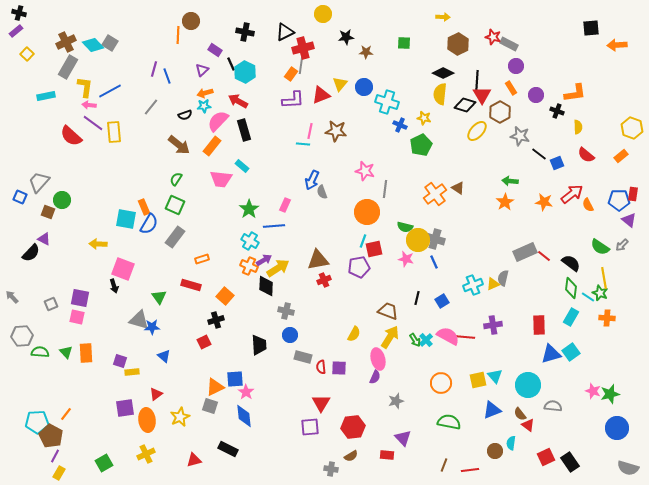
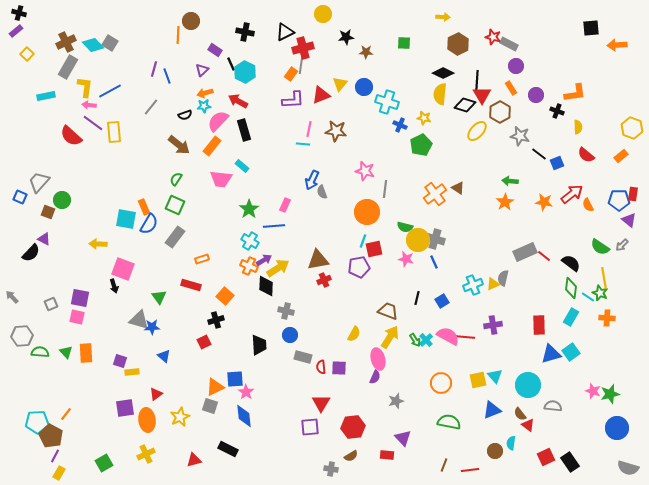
pink line at (310, 131): moved 1 px left, 2 px up
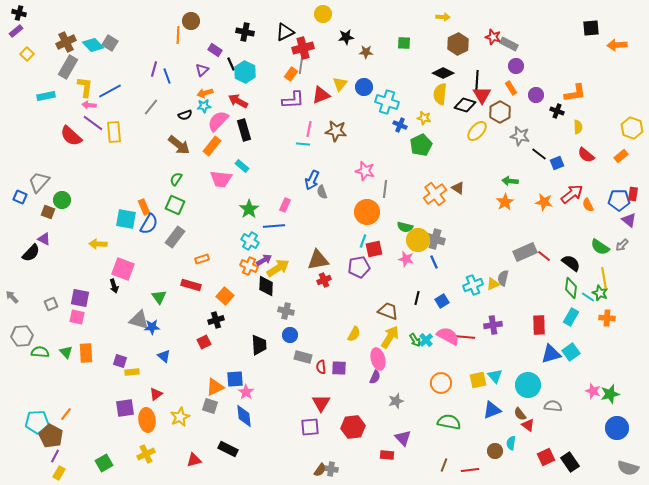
brown semicircle at (351, 456): moved 31 px left, 14 px down; rotated 24 degrees counterclockwise
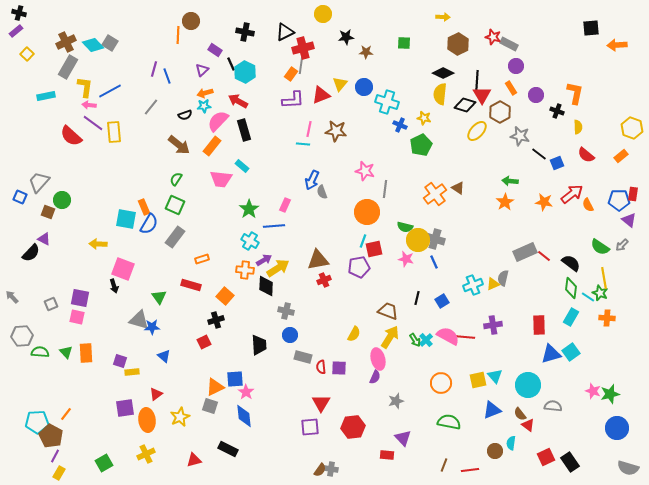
orange L-shape at (575, 93): rotated 70 degrees counterclockwise
orange cross at (249, 266): moved 4 px left, 4 px down; rotated 18 degrees counterclockwise
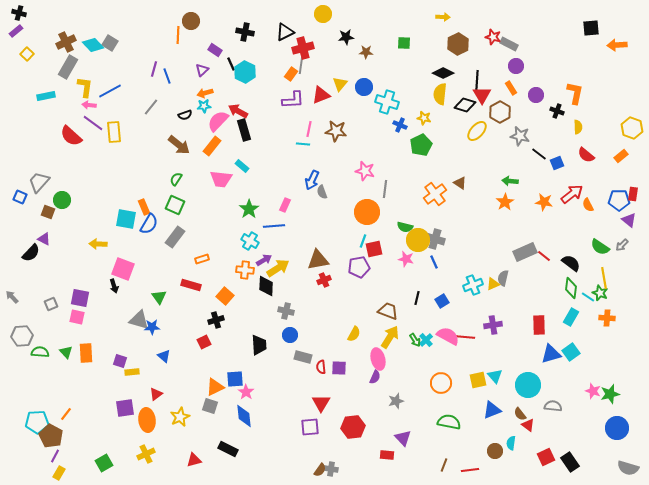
red arrow at (238, 101): moved 10 px down
brown triangle at (458, 188): moved 2 px right, 5 px up
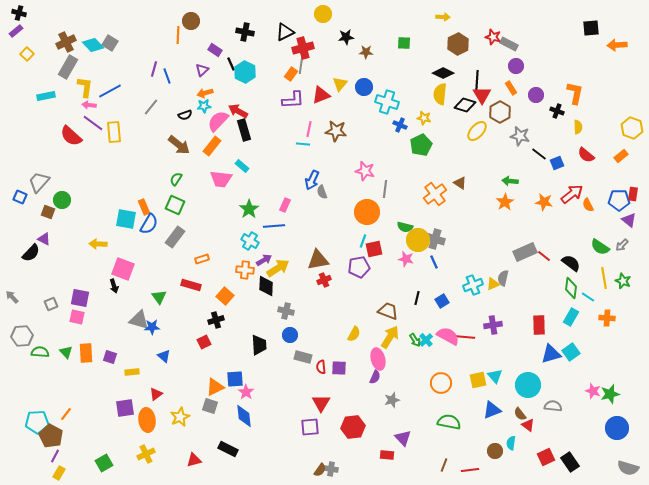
green star at (600, 293): moved 23 px right, 12 px up
purple square at (120, 361): moved 10 px left, 4 px up
gray star at (396, 401): moved 4 px left, 1 px up
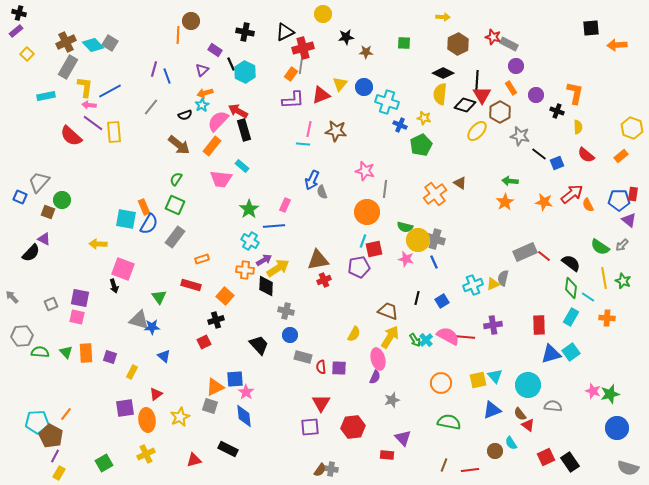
cyan star at (204, 106): moved 2 px left, 1 px up; rotated 24 degrees counterclockwise
black trapezoid at (259, 345): rotated 40 degrees counterclockwise
yellow rectangle at (132, 372): rotated 56 degrees counterclockwise
cyan semicircle at (511, 443): rotated 40 degrees counterclockwise
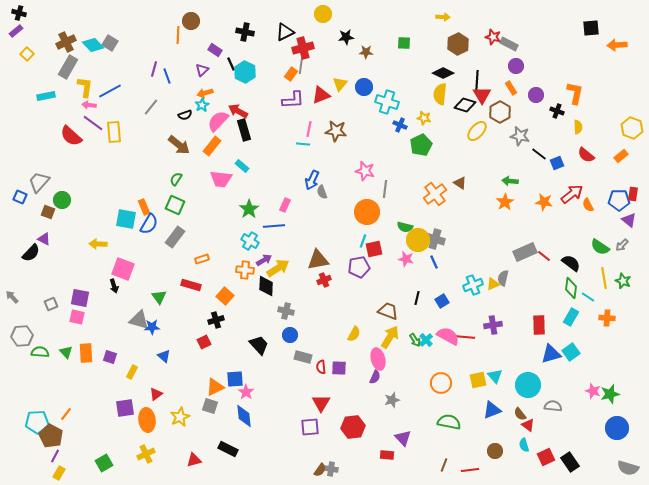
cyan semicircle at (511, 443): moved 13 px right, 2 px down; rotated 16 degrees clockwise
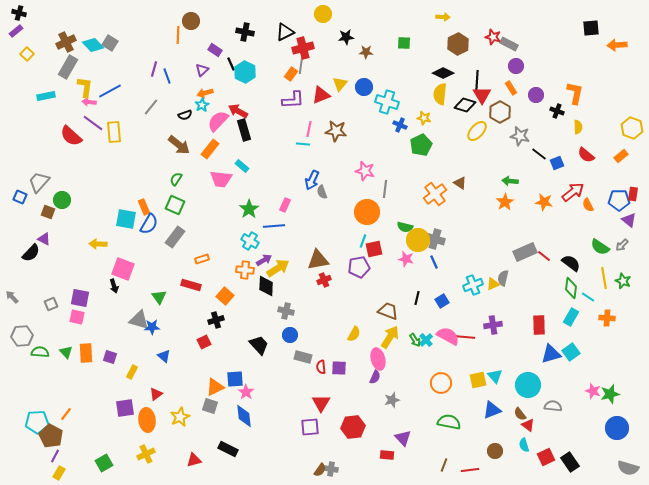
pink arrow at (89, 105): moved 3 px up
orange rectangle at (212, 146): moved 2 px left, 3 px down
red arrow at (572, 194): moved 1 px right, 2 px up
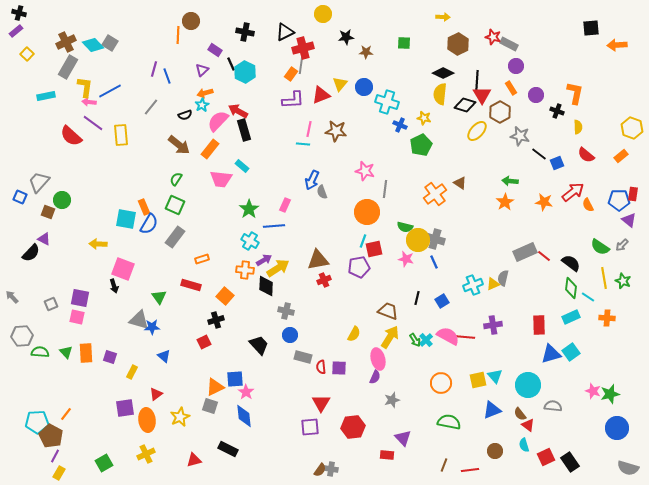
yellow rectangle at (114, 132): moved 7 px right, 3 px down
cyan rectangle at (571, 317): rotated 36 degrees clockwise
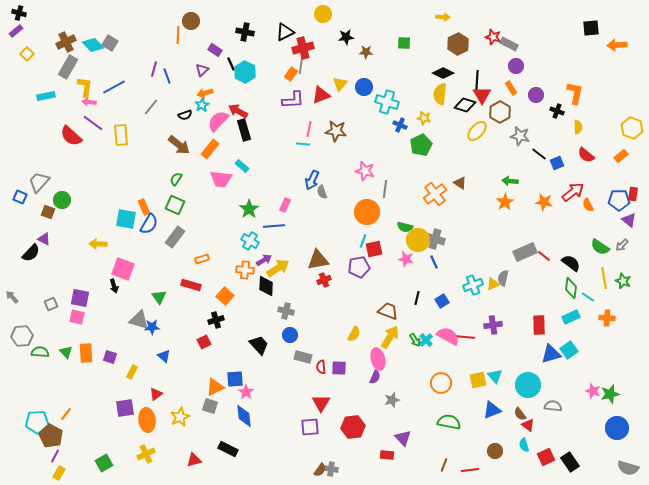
blue line at (110, 91): moved 4 px right, 4 px up
cyan square at (571, 352): moved 2 px left, 2 px up
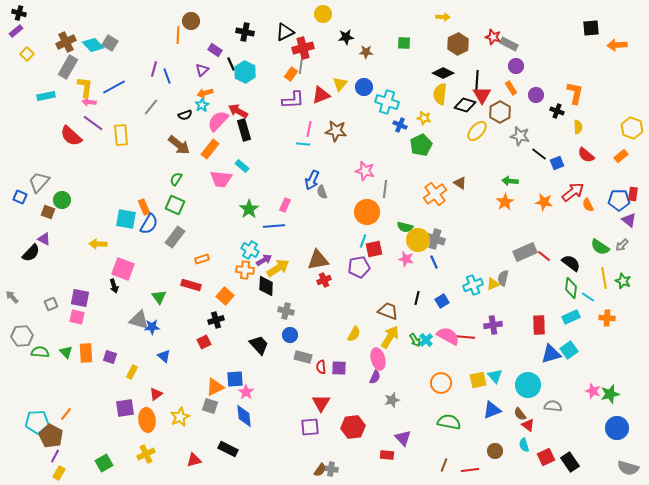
cyan cross at (250, 241): moved 9 px down
